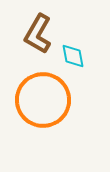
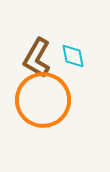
brown L-shape: moved 1 px left, 24 px down
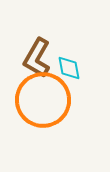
cyan diamond: moved 4 px left, 12 px down
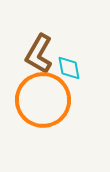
brown L-shape: moved 2 px right, 4 px up
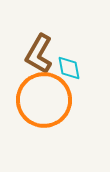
orange circle: moved 1 px right
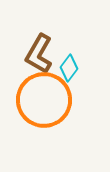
cyan diamond: rotated 48 degrees clockwise
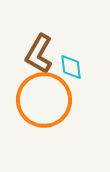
cyan diamond: moved 2 px right, 1 px up; rotated 44 degrees counterclockwise
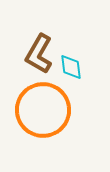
orange circle: moved 1 px left, 10 px down
